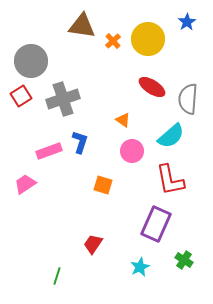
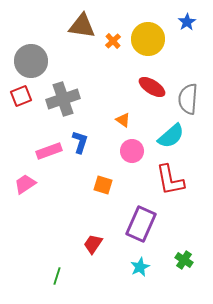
red square: rotated 10 degrees clockwise
purple rectangle: moved 15 px left
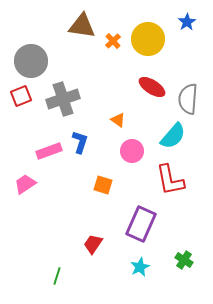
orange triangle: moved 5 px left
cyan semicircle: moved 2 px right; rotated 8 degrees counterclockwise
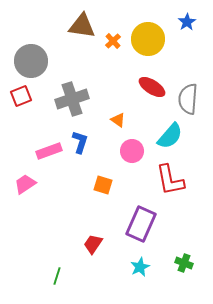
gray cross: moved 9 px right
cyan semicircle: moved 3 px left
green cross: moved 3 px down; rotated 12 degrees counterclockwise
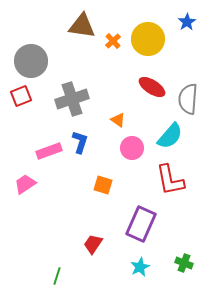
pink circle: moved 3 px up
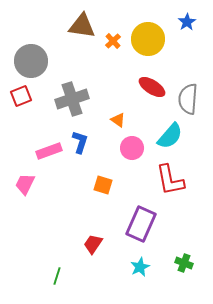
pink trapezoid: rotated 30 degrees counterclockwise
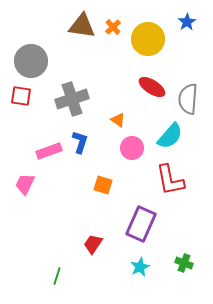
orange cross: moved 14 px up
red square: rotated 30 degrees clockwise
